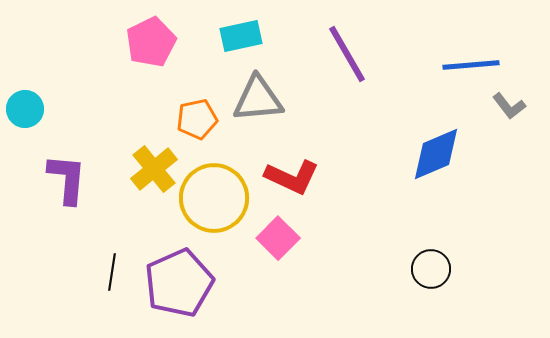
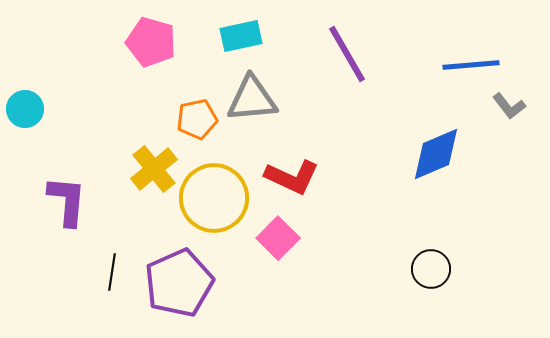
pink pentagon: rotated 30 degrees counterclockwise
gray triangle: moved 6 px left
purple L-shape: moved 22 px down
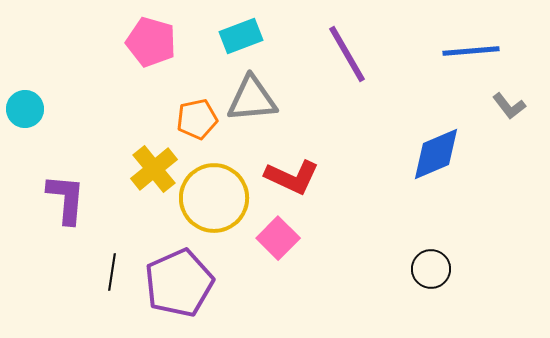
cyan rectangle: rotated 9 degrees counterclockwise
blue line: moved 14 px up
purple L-shape: moved 1 px left, 2 px up
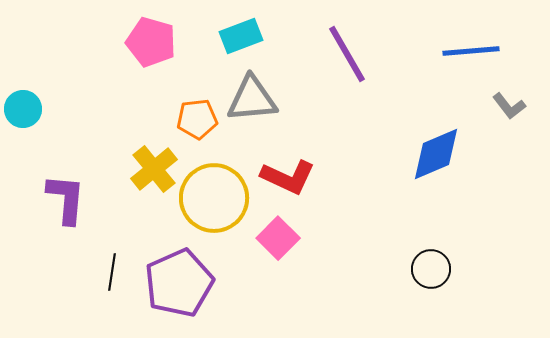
cyan circle: moved 2 px left
orange pentagon: rotated 6 degrees clockwise
red L-shape: moved 4 px left
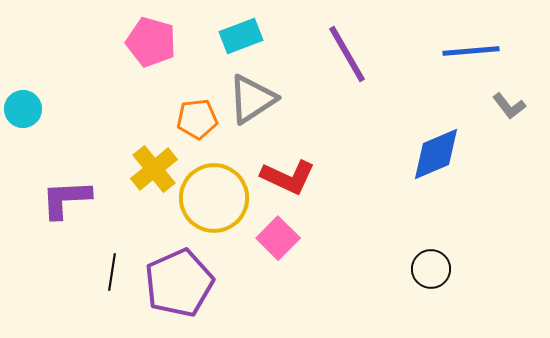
gray triangle: rotated 28 degrees counterclockwise
purple L-shape: rotated 98 degrees counterclockwise
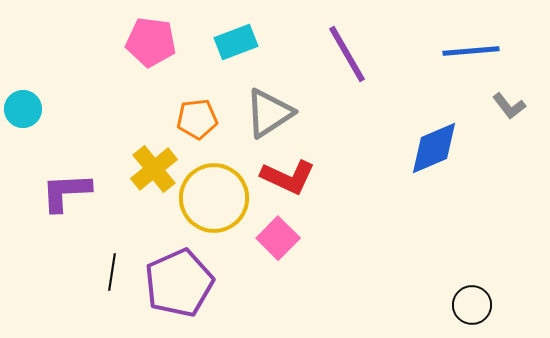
cyan rectangle: moved 5 px left, 6 px down
pink pentagon: rotated 9 degrees counterclockwise
gray triangle: moved 17 px right, 14 px down
blue diamond: moved 2 px left, 6 px up
purple L-shape: moved 7 px up
black circle: moved 41 px right, 36 px down
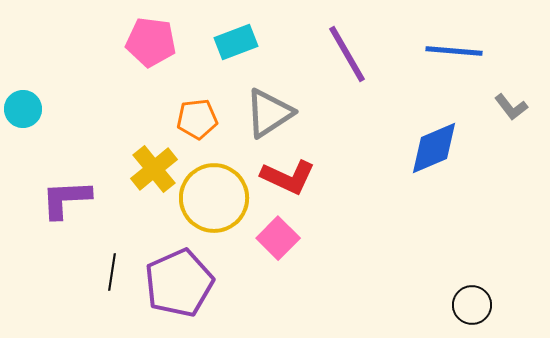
blue line: moved 17 px left; rotated 10 degrees clockwise
gray L-shape: moved 2 px right, 1 px down
purple L-shape: moved 7 px down
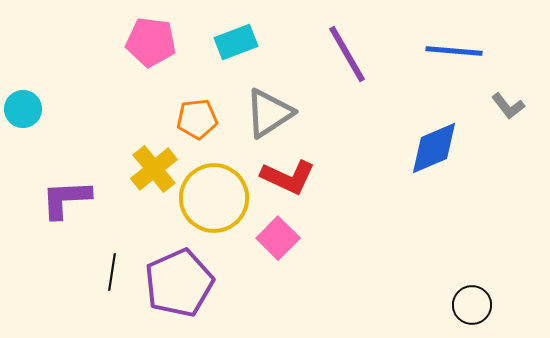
gray L-shape: moved 3 px left, 1 px up
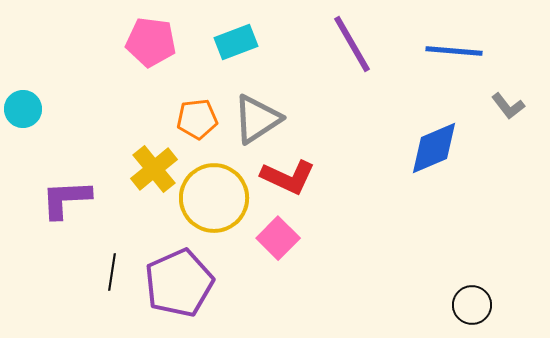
purple line: moved 5 px right, 10 px up
gray triangle: moved 12 px left, 6 px down
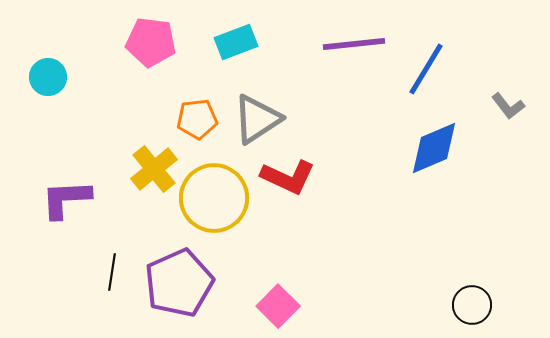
purple line: moved 2 px right; rotated 66 degrees counterclockwise
blue line: moved 28 px left, 18 px down; rotated 64 degrees counterclockwise
cyan circle: moved 25 px right, 32 px up
pink square: moved 68 px down
